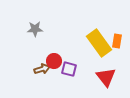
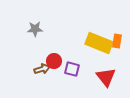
yellow rectangle: rotated 32 degrees counterclockwise
purple square: moved 3 px right
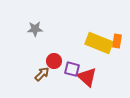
brown arrow: moved 5 px down; rotated 28 degrees counterclockwise
red triangle: moved 19 px left; rotated 10 degrees counterclockwise
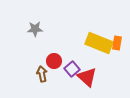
orange rectangle: moved 2 px down
purple square: rotated 35 degrees clockwise
brown arrow: rotated 56 degrees counterclockwise
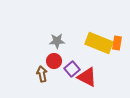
gray star: moved 22 px right, 12 px down
red triangle: rotated 15 degrees counterclockwise
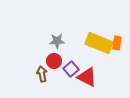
purple square: moved 1 px left
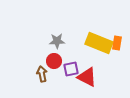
purple square: rotated 28 degrees clockwise
